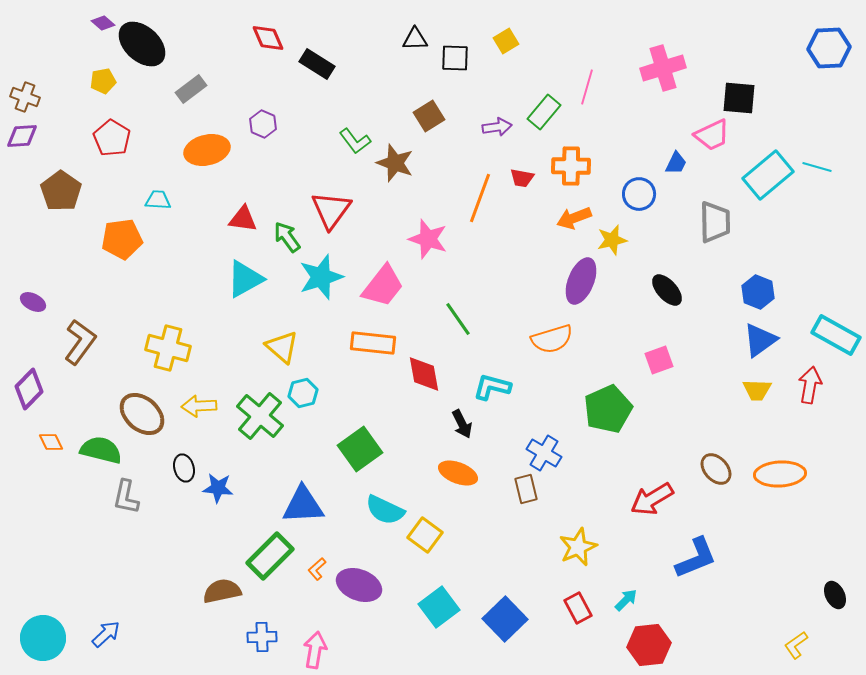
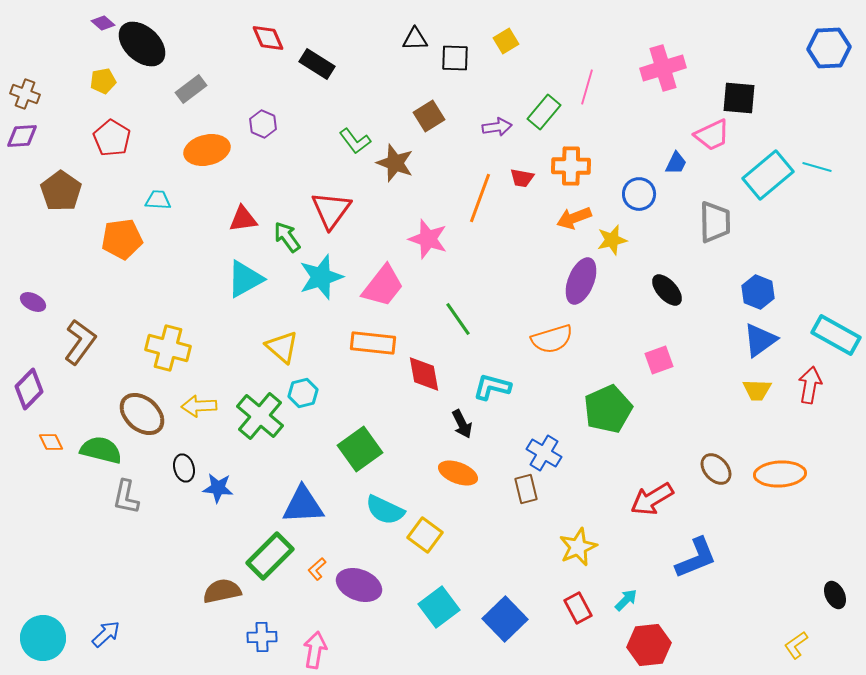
brown cross at (25, 97): moved 3 px up
red triangle at (243, 219): rotated 16 degrees counterclockwise
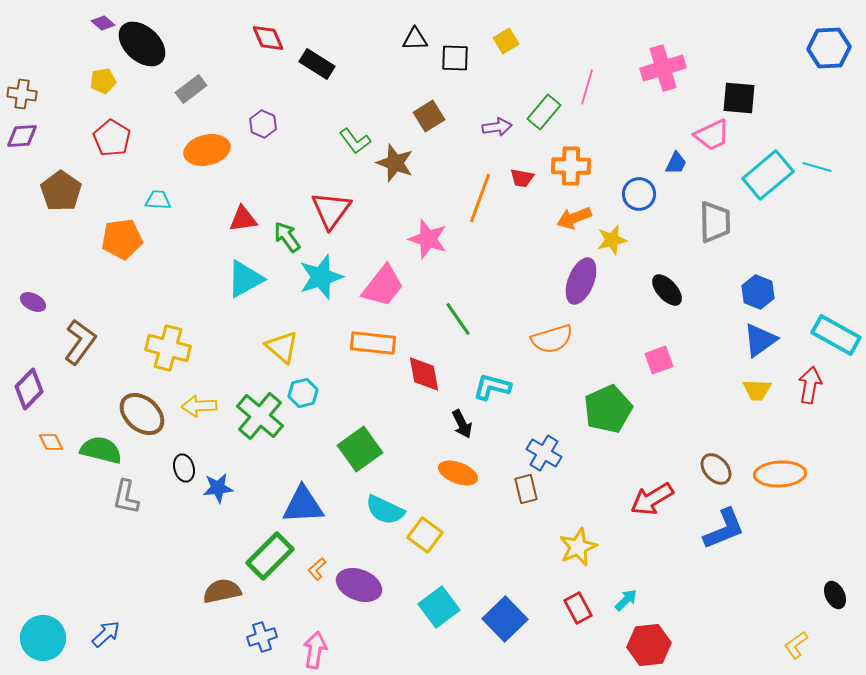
brown cross at (25, 94): moved 3 px left; rotated 12 degrees counterclockwise
blue star at (218, 488): rotated 12 degrees counterclockwise
blue L-shape at (696, 558): moved 28 px right, 29 px up
blue cross at (262, 637): rotated 16 degrees counterclockwise
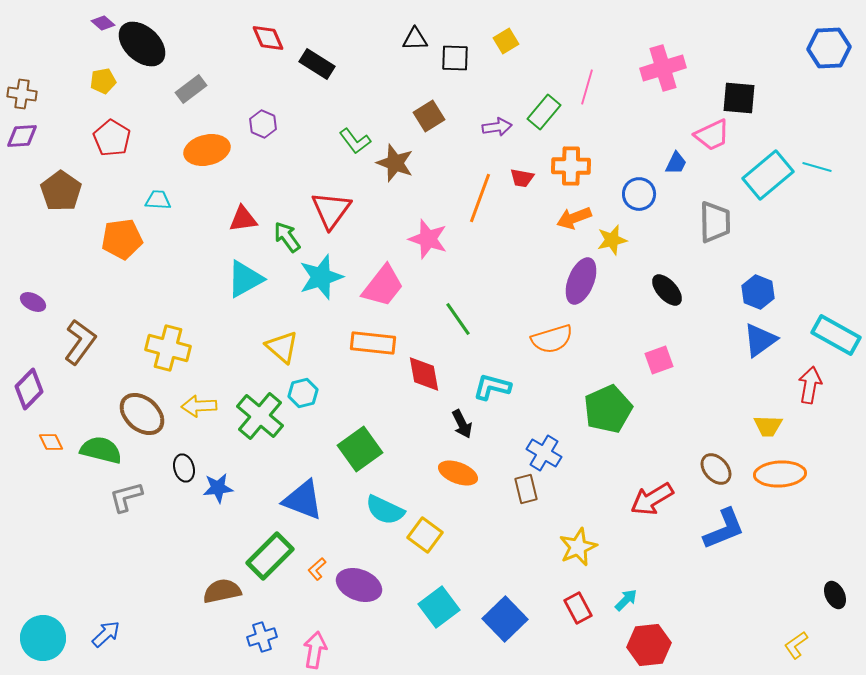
yellow trapezoid at (757, 390): moved 11 px right, 36 px down
gray L-shape at (126, 497): rotated 63 degrees clockwise
blue triangle at (303, 505): moved 5 px up; rotated 24 degrees clockwise
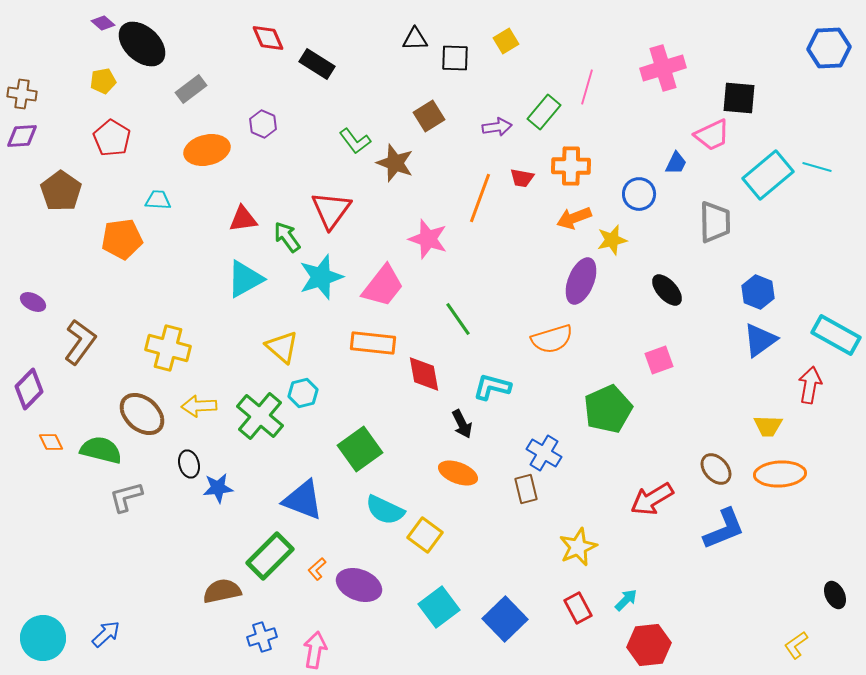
black ellipse at (184, 468): moved 5 px right, 4 px up
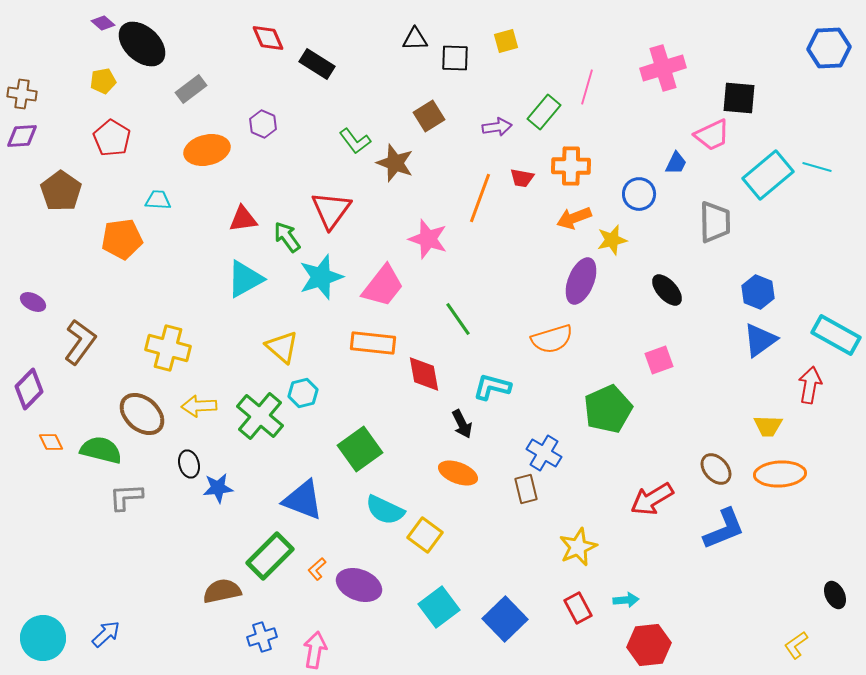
yellow square at (506, 41): rotated 15 degrees clockwise
gray L-shape at (126, 497): rotated 12 degrees clockwise
cyan arrow at (626, 600): rotated 40 degrees clockwise
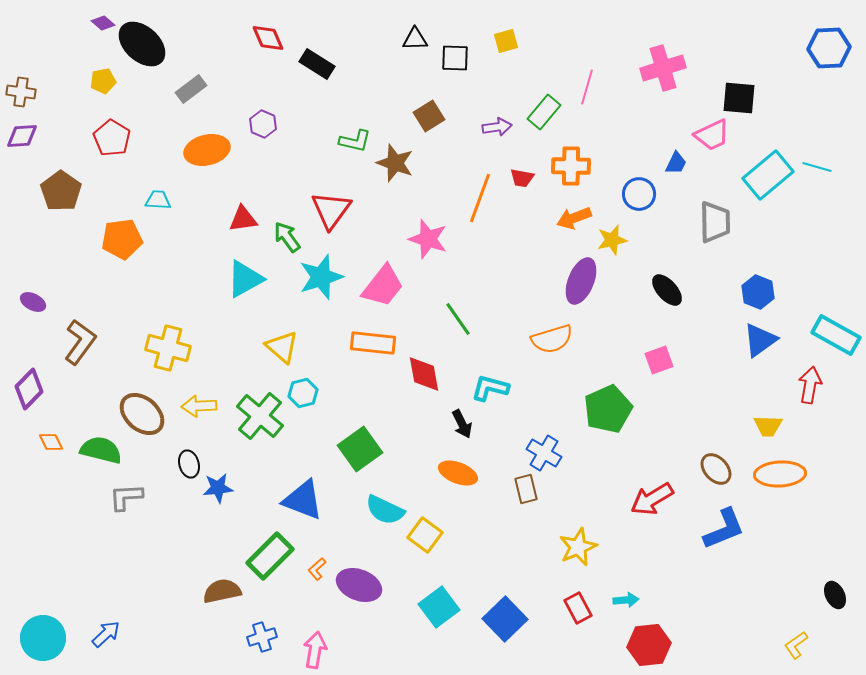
brown cross at (22, 94): moved 1 px left, 2 px up
green L-shape at (355, 141): rotated 40 degrees counterclockwise
cyan L-shape at (492, 387): moved 2 px left, 1 px down
